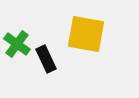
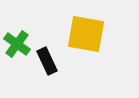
black rectangle: moved 1 px right, 2 px down
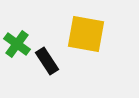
black rectangle: rotated 8 degrees counterclockwise
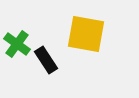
black rectangle: moved 1 px left, 1 px up
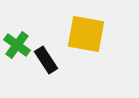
green cross: moved 1 px down
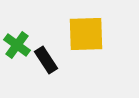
yellow square: rotated 12 degrees counterclockwise
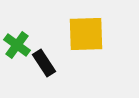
black rectangle: moved 2 px left, 3 px down
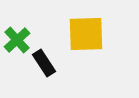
green cross: moved 5 px up; rotated 12 degrees clockwise
